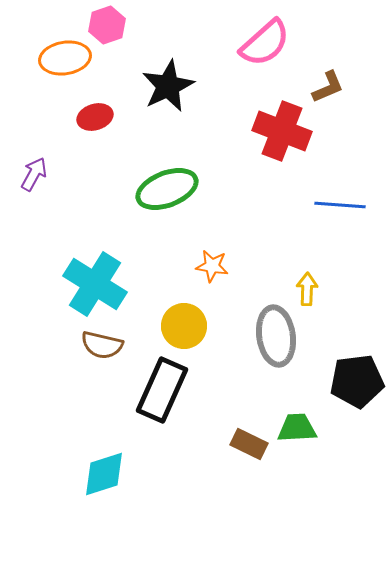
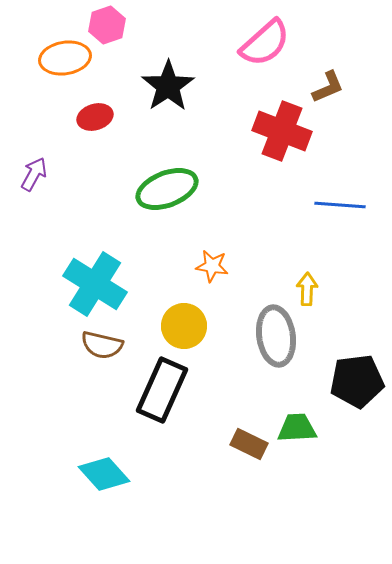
black star: rotated 8 degrees counterclockwise
cyan diamond: rotated 66 degrees clockwise
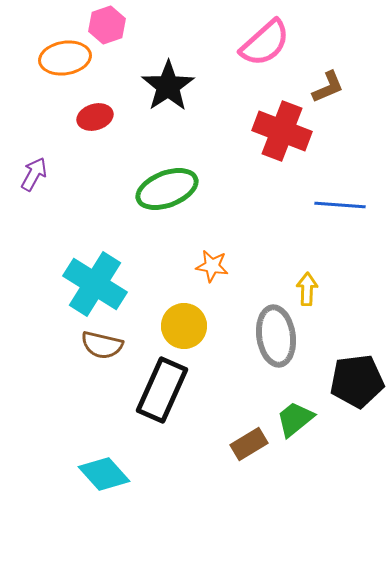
green trapezoid: moved 2 px left, 9 px up; rotated 36 degrees counterclockwise
brown rectangle: rotated 57 degrees counterclockwise
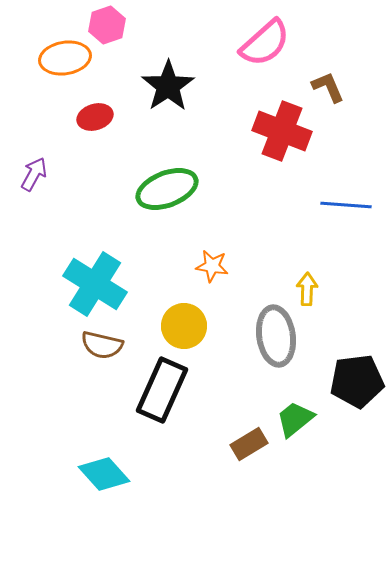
brown L-shape: rotated 90 degrees counterclockwise
blue line: moved 6 px right
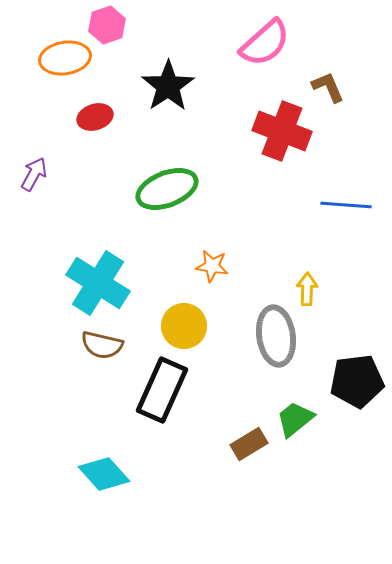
cyan cross: moved 3 px right, 1 px up
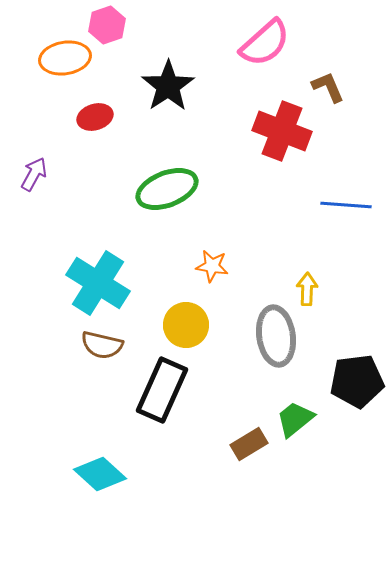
yellow circle: moved 2 px right, 1 px up
cyan diamond: moved 4 px left; rotated 6 degrees counterclockwise
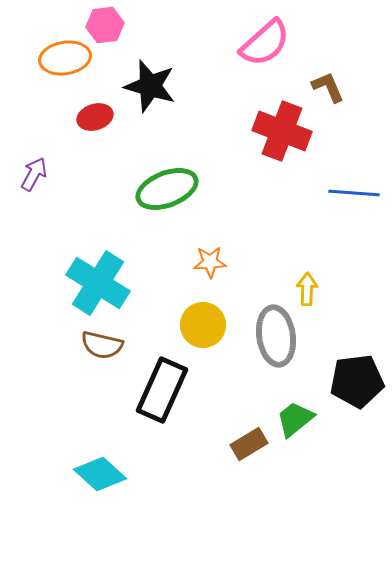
pink hexagon: moved 2 px left; rotated 12 degrees clockwise
black star: moved 18 px left; rotated 22 degrees counterclockwise
blue line: moved 8 px right, 12 px up
orange star: moved 2 px left, 4 px up; rotated 12 degrees counterclockwise
yellow circle: moved 17 px right
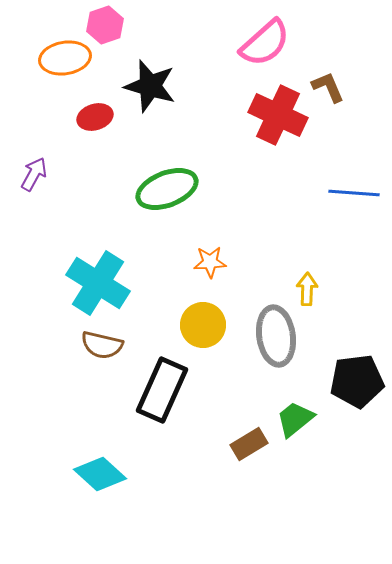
pink hexagon: rotated 12 degrees counterclockwise
red cross: moved 4 px left, 16 px up; rotated 4 degrees clockwise
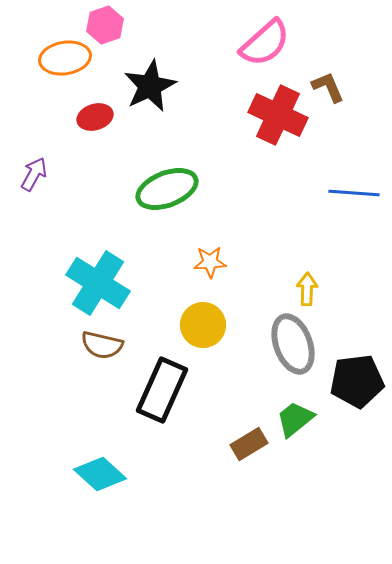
black star: rotated 30 degrees clockwise
gray ellipse: moved 17 px right, 8 px down; rotated 12 degrees counterclockwise
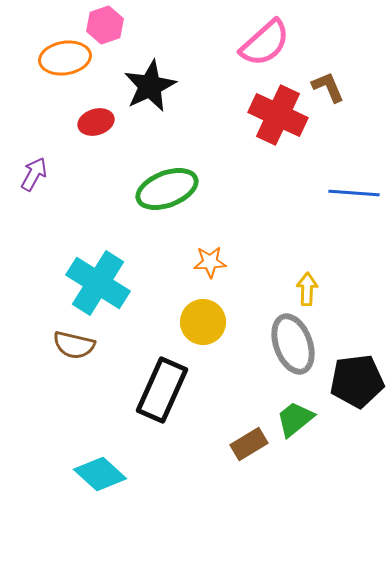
red ellipse: moved 1 px right, 5 px down
yellow circle: moved 3 px up
brown semicircle: moved 28 px left
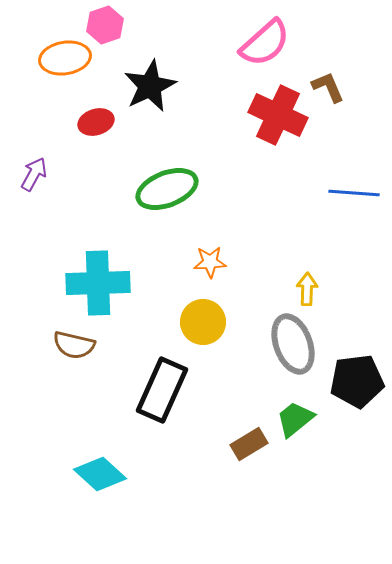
cyan cross: rotated 34 degrees counterclockwise
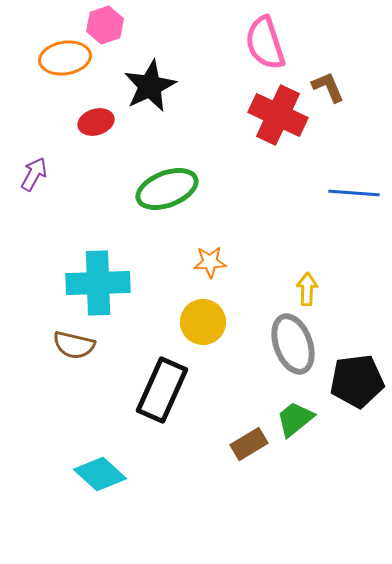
pink semicircle: rotated 114 degrees clockwise
